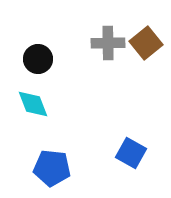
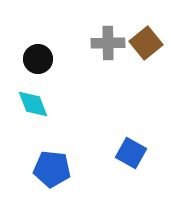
blue pentagon: moved 1 px down
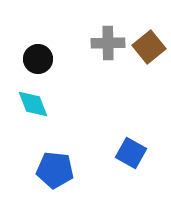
brown square: moved 3 px right, 4 px down
blue pentagon: moved 3 px right, 1 px down
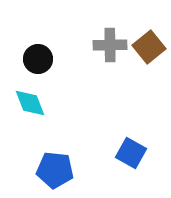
gray cross: moved 2 px right, 2 px down
cyan diamond: moved 3 px left, 1 px up
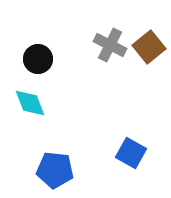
gray cross: rotated 28 degrees clockwise
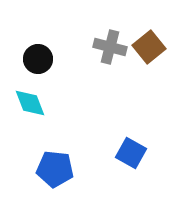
gray cross: moved 2 px down; rotated 12 degrees counterclockwise
blue pentagon: moved 1 px up
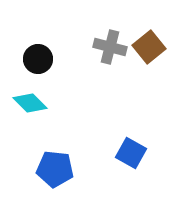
cyan diamond: rotated 24 degrees counterclockwise
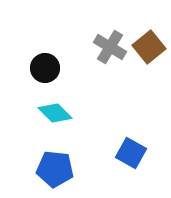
gray cross: rotated 16 degrees clockwise
black circle: moved 7 px right, 9 px down
cyan diamond: moved 25 px right, 10 px down
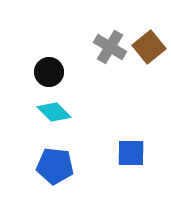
black circle: moved 4 px right, 4 px down
cyan diamond: moved 1 px left, 1 px up
blue square: rotated 28 degrees counterclockwise
blue pentagon: moved 3 px up
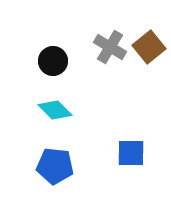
black circle: moved 4 px right, 11 px up
cyan diamond: moved 1 px right, 2 px up
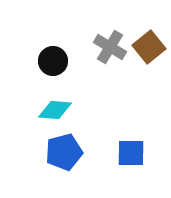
cyan diamond: rotated 40 degrees counterclockwise
blue pentagon: moved 9 px right, 14 px up; rotated 21 degrees counterclockwise
